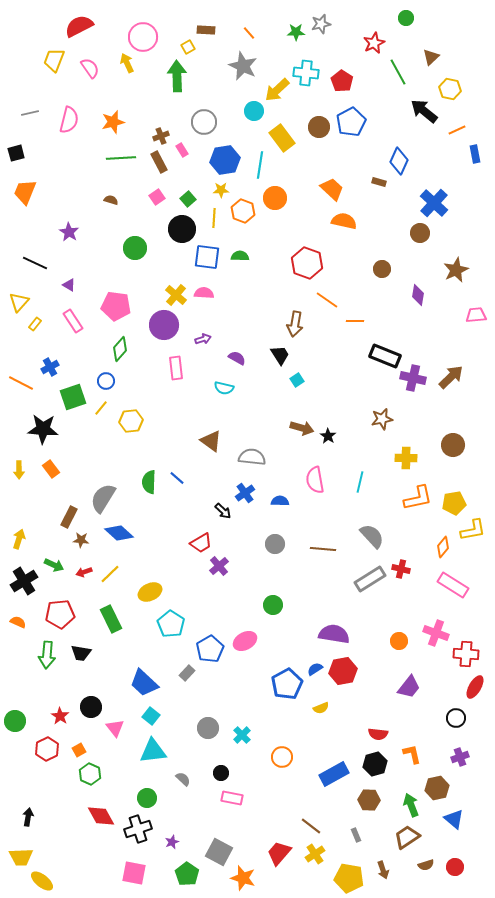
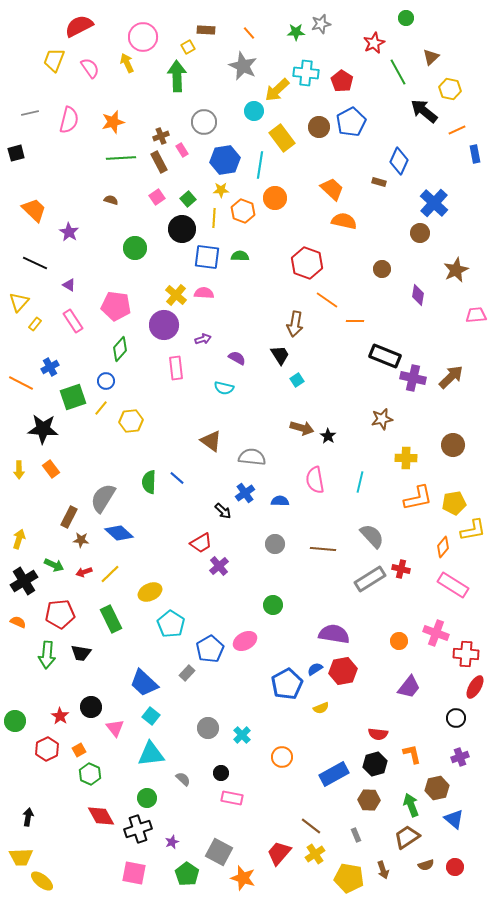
orange trapezoid at (25, 192): moved 9 px right, 18 px down; rotated 112 degrees clockwise
cyan triangle at (153, 751): moved 2 px left, 3 px down
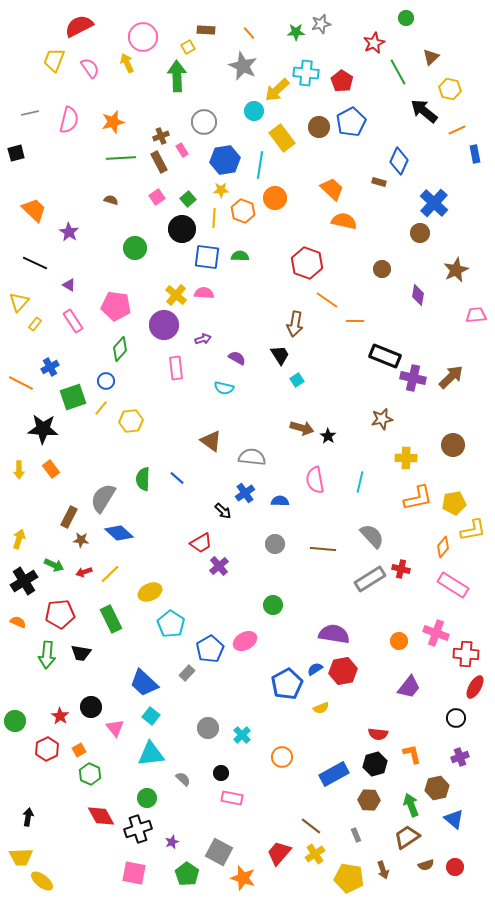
green semicircle at (149, 482): moved 6 px left, 3 px up
